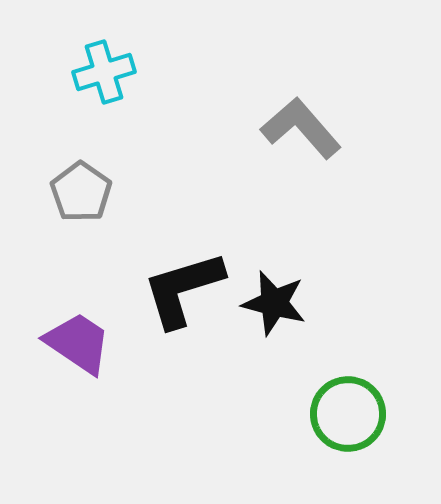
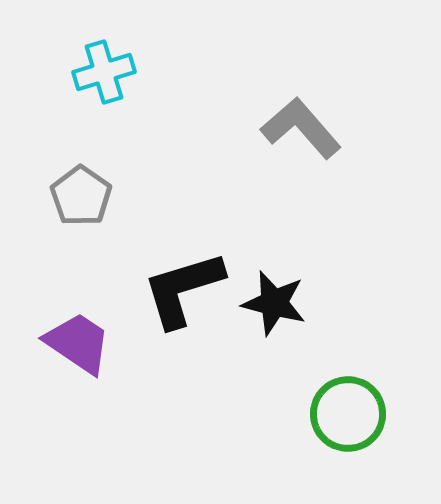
gray pentagon: moved 4 px down
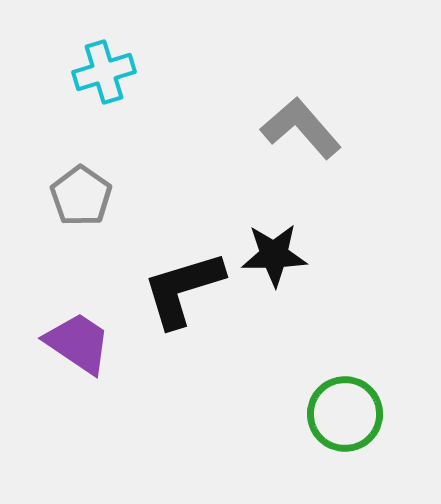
black star: moved 48 px up; rotated 16 degrees counterclockwise
green circle: moved 3 px left
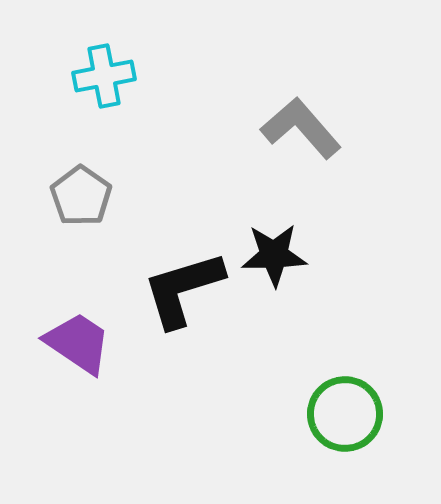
cyan cross: moved 4 px down; rotated 6 degrees clockwise
